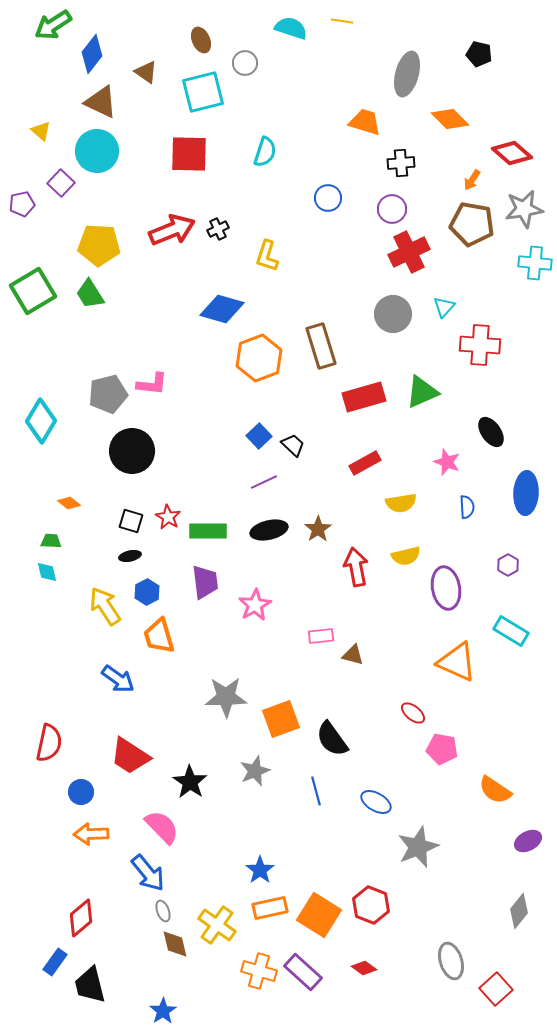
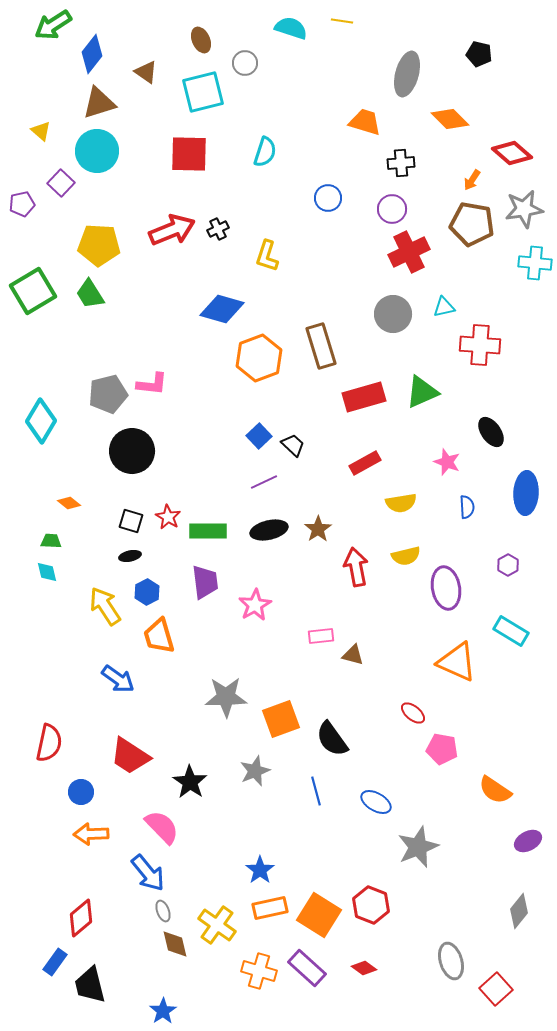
brown triangle at (101, 102): moved 2 px left, 1 px down; rotated 42 degrees counterclockwise
cyan triangle at (444, 307): rotated 35 degrees clockwise
purple rectangle at (303, 972): moved 4 px right, 4 px up
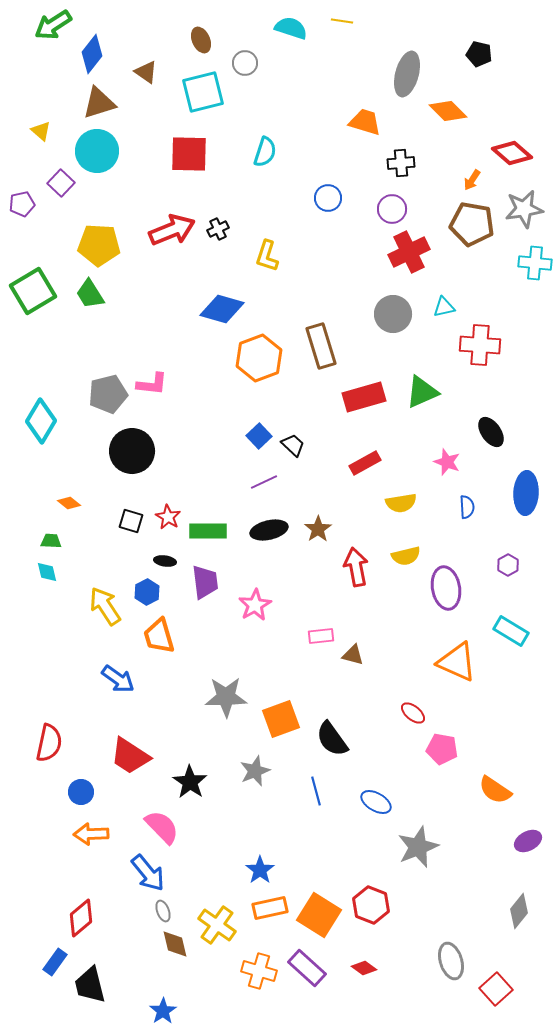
orange diamond at (450, 119): moved 2 px left, 8 px up
black ellipse at (130, 556): moved 35 px right, 5 px down; rotated 20 degrees clockwise
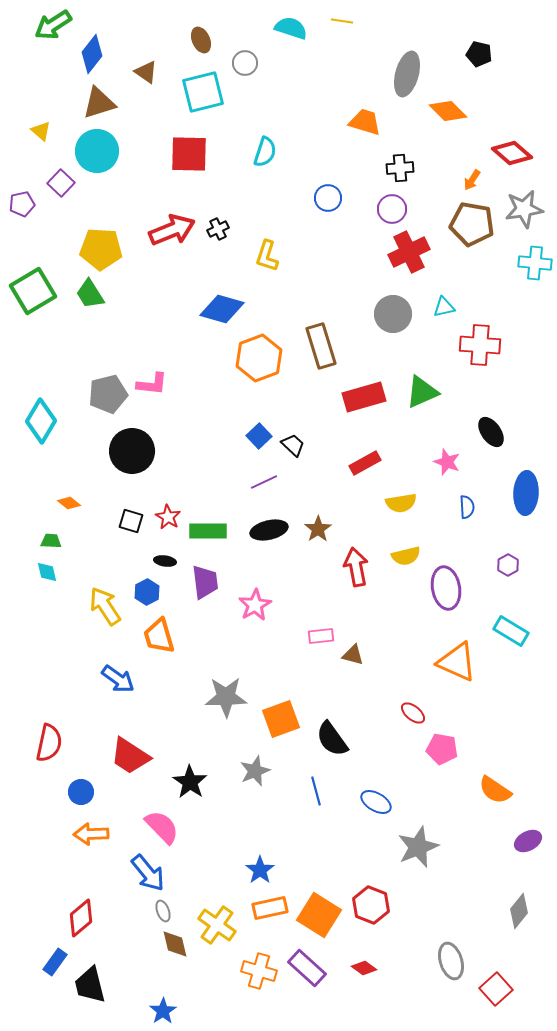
black cross at (401, 163): moved 1 px left, 5 px down
yellow pentagon at (99, 245): moved 2 px right, 4 px down
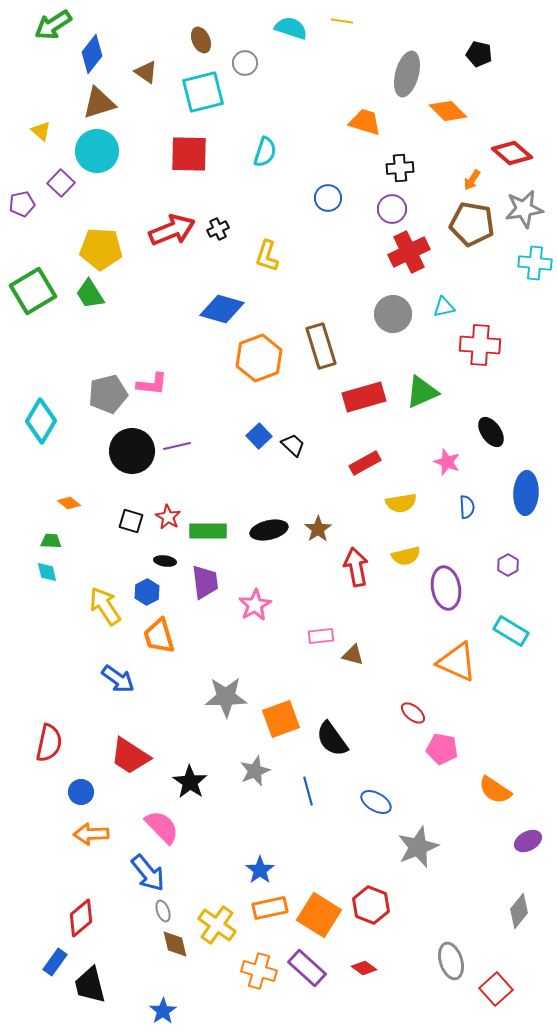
purple line at (264, 482): moved 87 px left, 36 px up; rotated 12 degrees clockwise
blue line at (316, 791): moved 8 px left
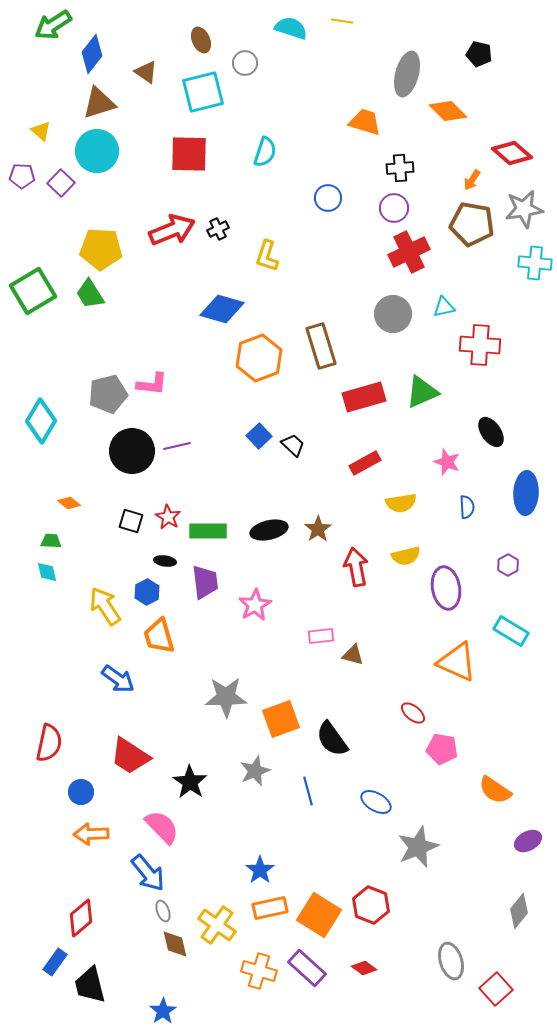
purple pentagon at (22, 204): moved 28 px up; rotated 15 degrees clockwise
purple circle at (392, 209): moved 2 px right, 1 px up
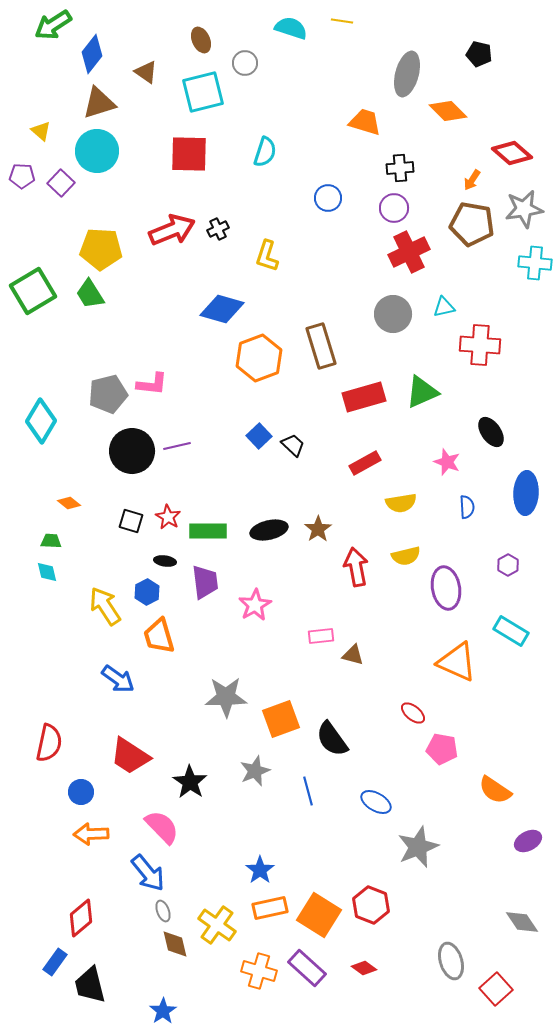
gray diamond at (519, 911): moved 3 px right, 11 px down; rotated 72 degrees counterclockwise
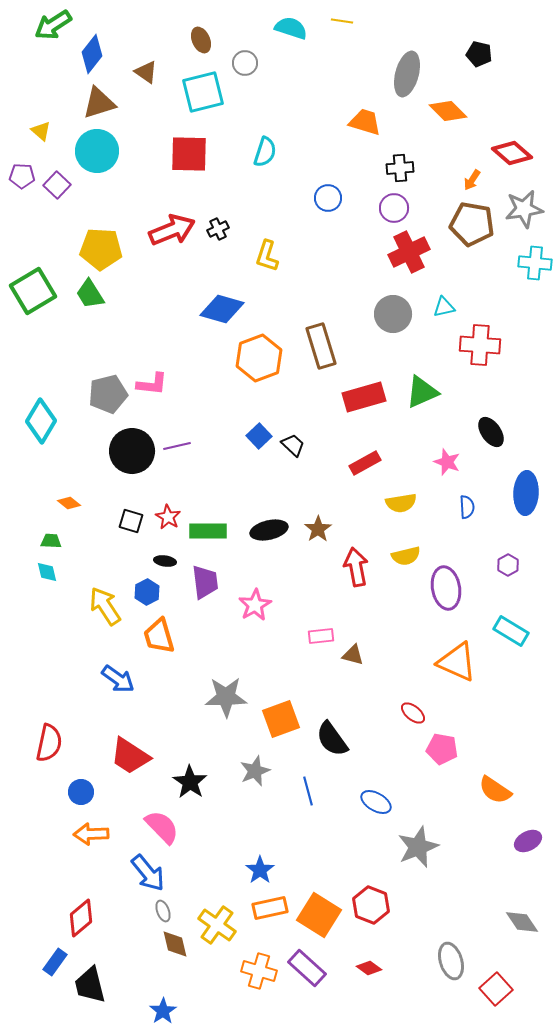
purple square at (61, 183): moved 4 px left, 2 px down
red diamond at (364, 968): moved 5 px right
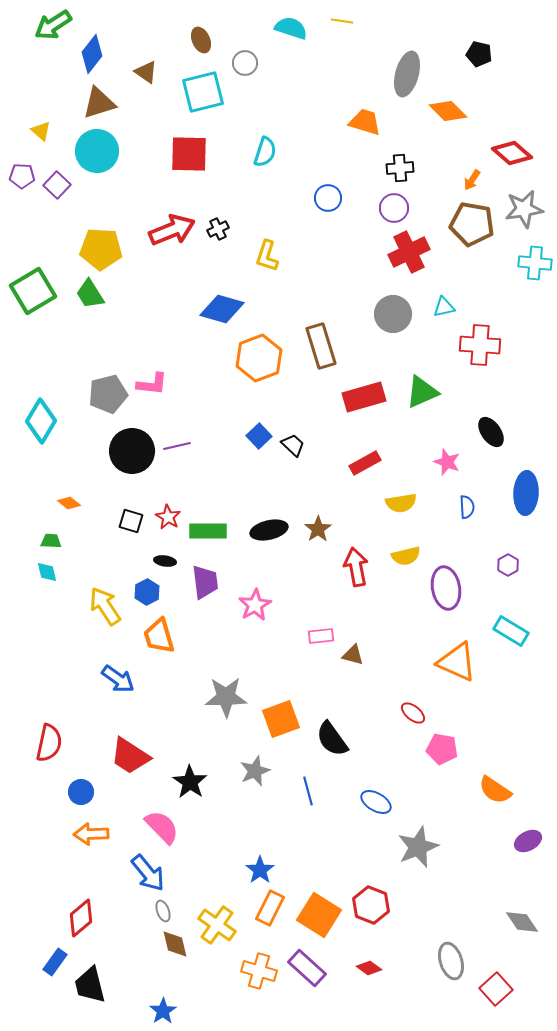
orange rectangle at (270, 908): rotated 52 degrees counterclockwise
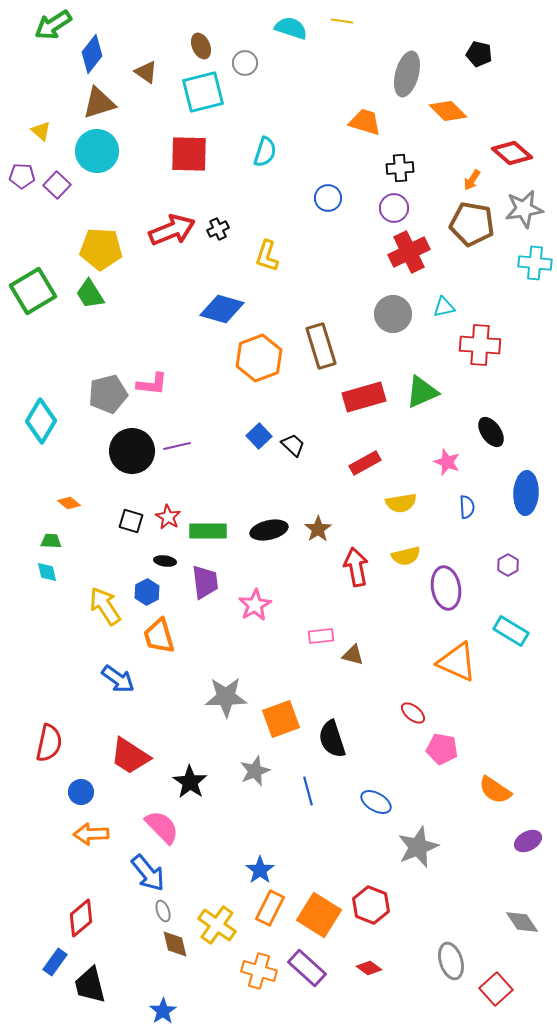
brown ellipse at (201, 40): moved 6 px down
black semicircle at (332, 739): rotated 18 degrees clockwise
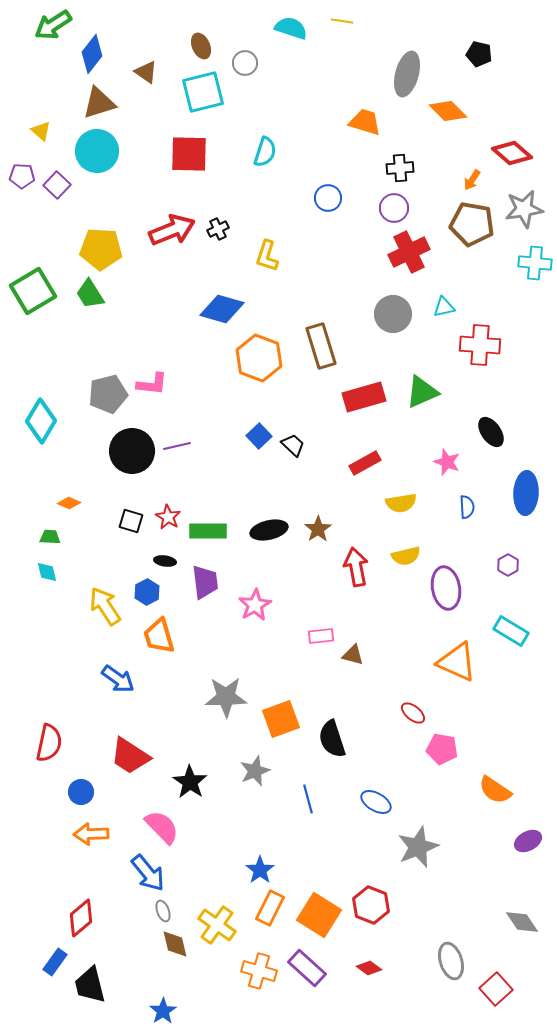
orange hexagon at (259, 358): rotated 18 degrees counterclockwise
orange diamond at (69, 503): rotated 15 degrees counterclockwise
green trapezoid at (51, 541): moved 1 px left, 4 px up
blue line at (308, 791): moved 8 px down
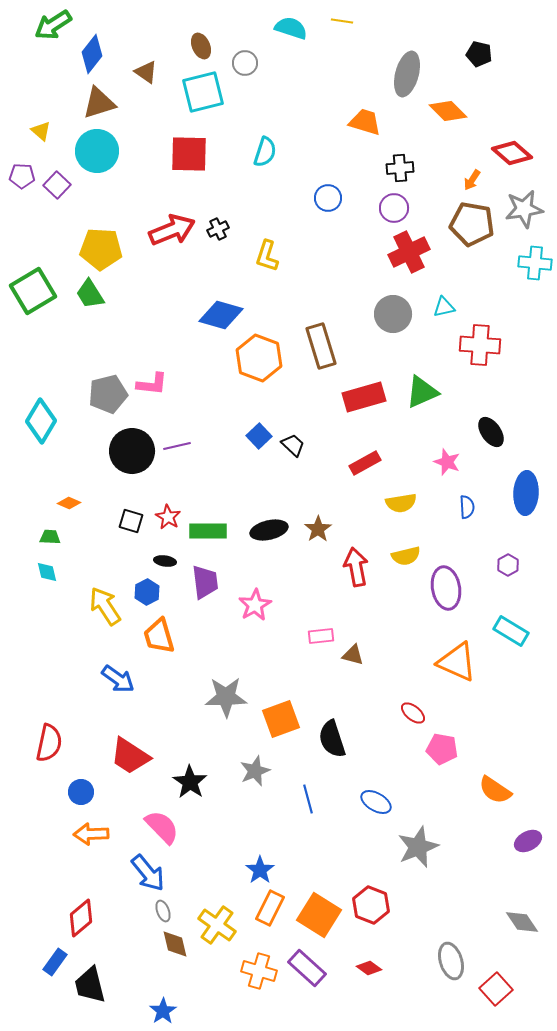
blue diamond at (222, 309): moved 1 px left, 6 px down
